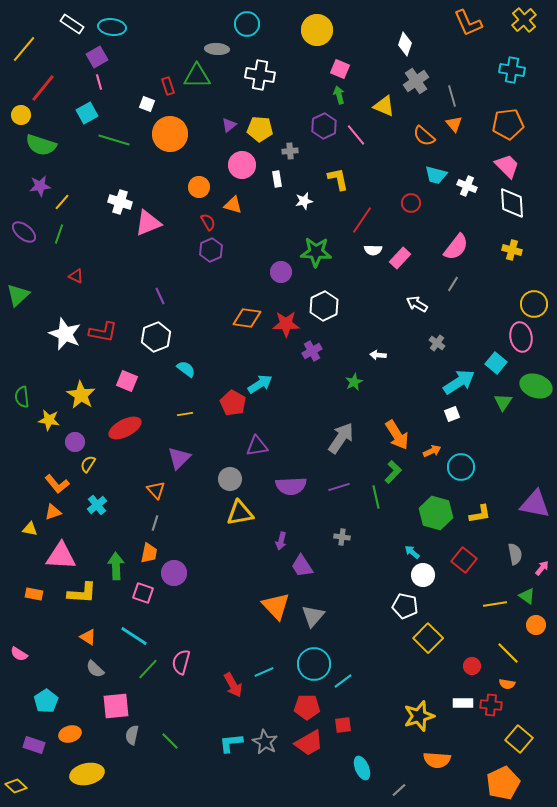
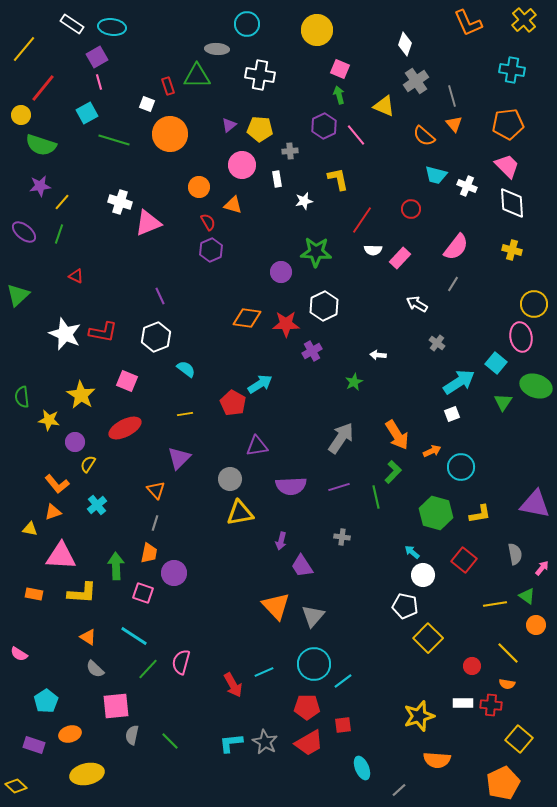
red circle at (411, 203): moved 6 px down
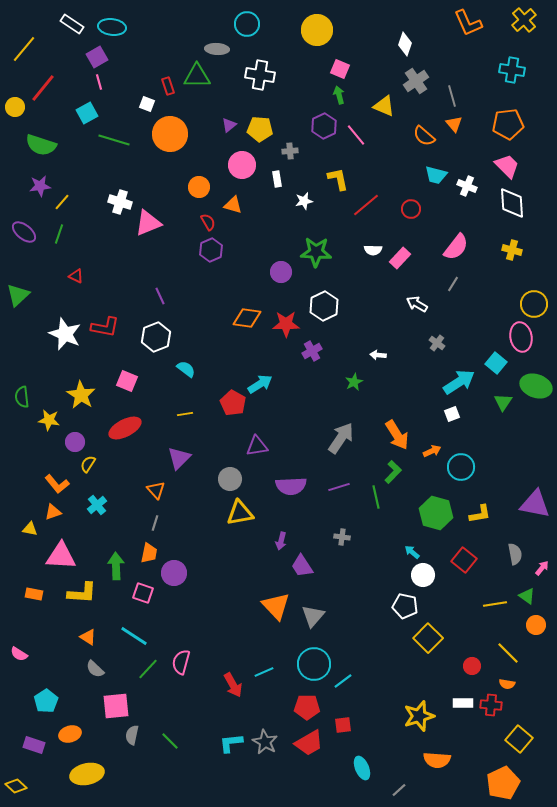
yellow circle at (21, 115): moved 6 px left, 8 px up
red line at (362, 220): moved 4 px right, 15 px up; rotated 16 degrees clockwise
red L-shape at (103, 332): moved 2 px right, 5 px up
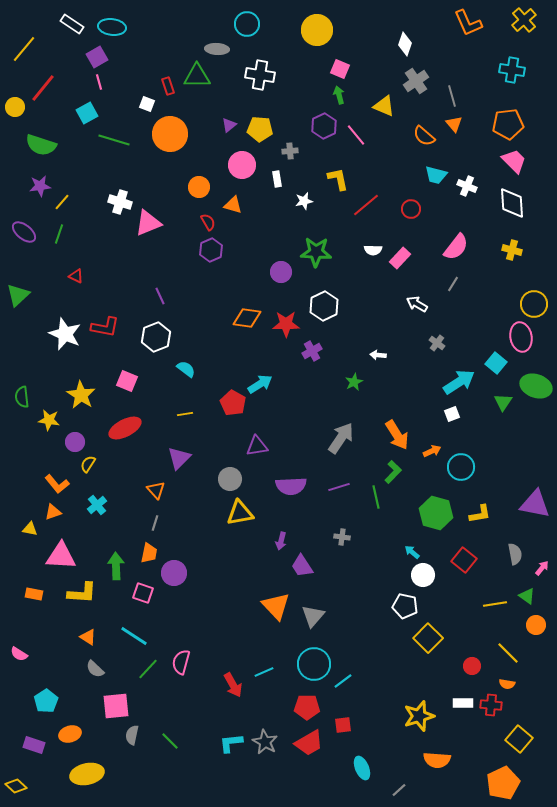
pink trapezoid at (507, 166): moved 7 px right, 5 px up
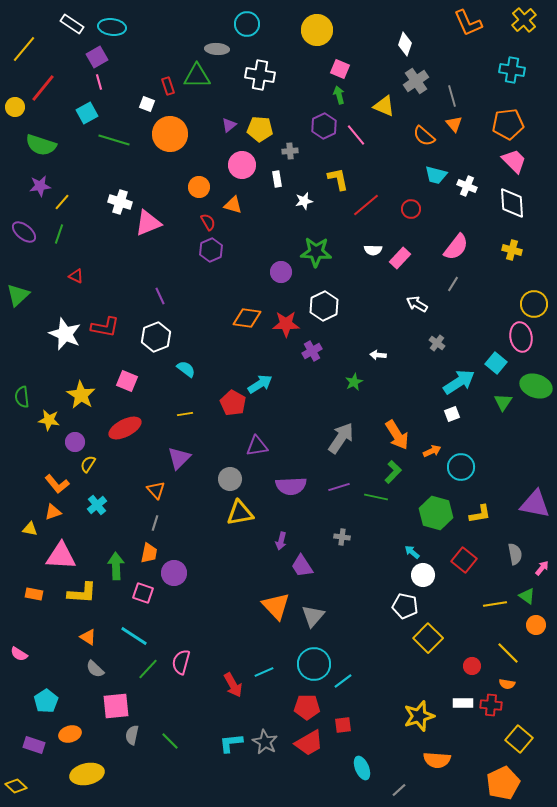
green line at (376, 497): rotated 65 degrees counterclockwise
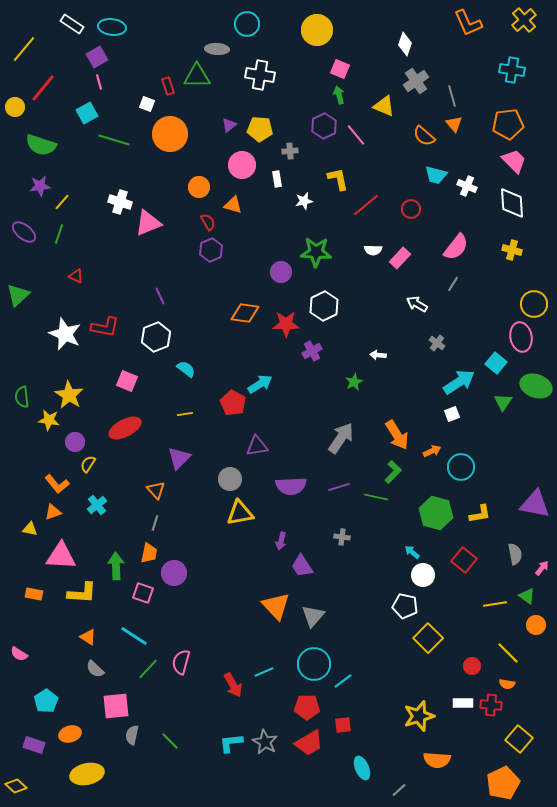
orange diamond at (247, 318): moved 2 px left, 5 px up
yellow star at (81, 395): moved 12 px left
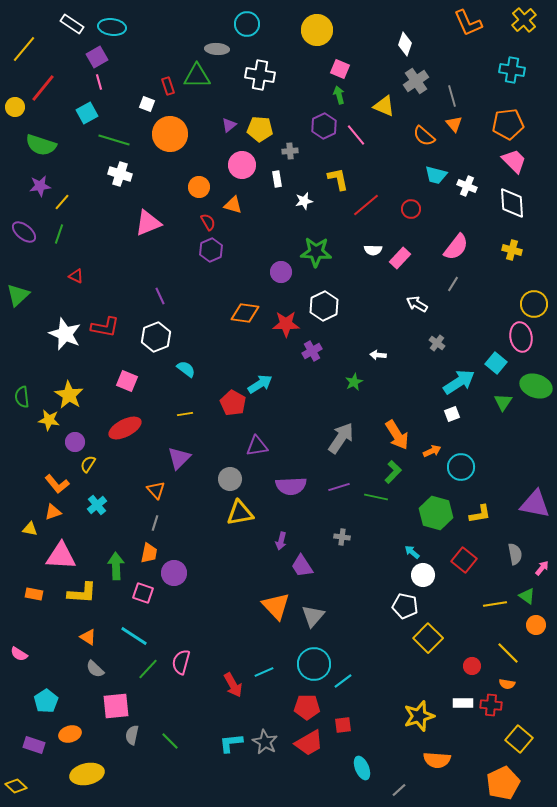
white cross at (120, 202): moved 28 px up
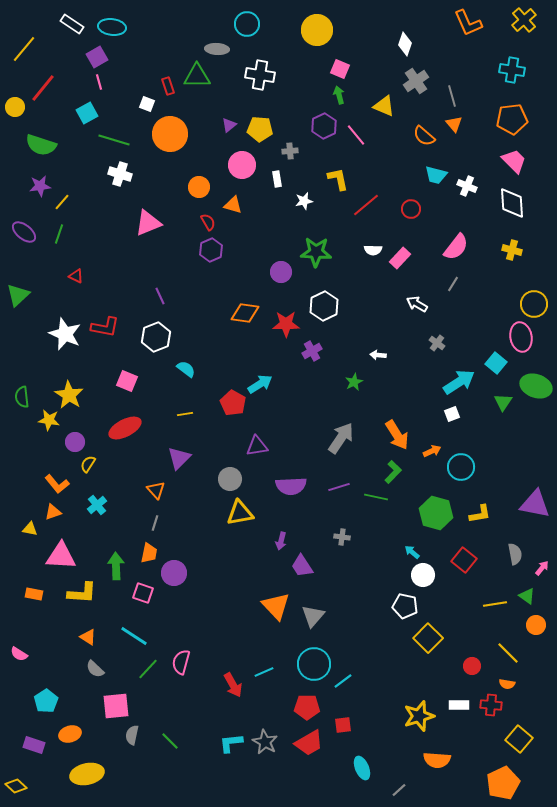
orange pentagon at (508, 124): moved 4 px right, 5 px up
white rectangle at (463, 703): moved 4 px left, 2 px down
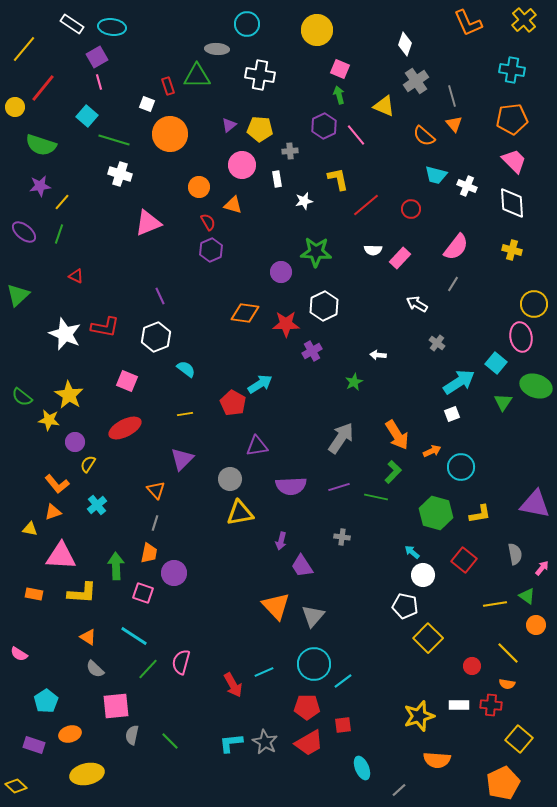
cyan square at (87, 113): moved 3 px down; rotated 20 degrees counterclockwise
green semicircle at (22, 397): rotated 45 degrees counterclockwise
purple triangle at (179, 458): moved 3 px right, 1 px down
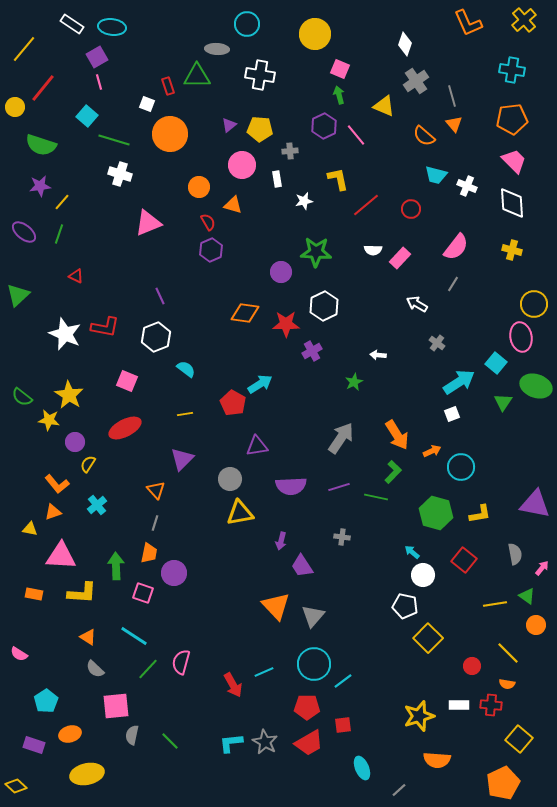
yellow circle at (317, 30): moved 2 px left, 4 px down
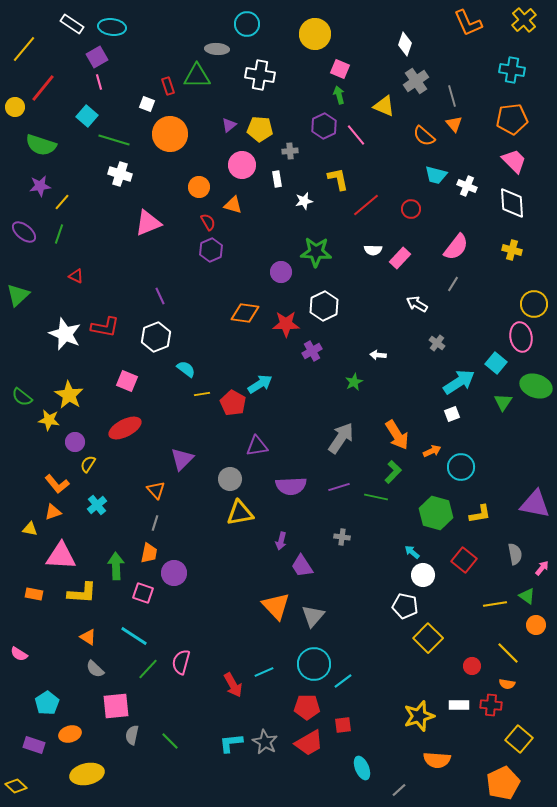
yellow line at (185, 414): moved 17 px right, 20 px up
cyan pentagon at (46, 701): moved 1 px right, 2 px down
